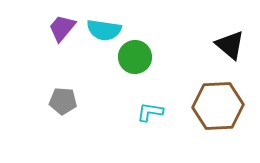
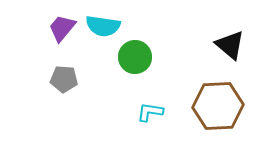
cyan semicircle: moved 1 px left, 4 px up
gray pentagon: moved 1 px right, 22 px up
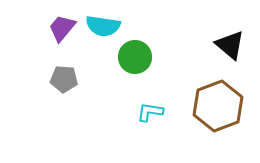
brown hexagon: rotated 18 degrees counterclockwise
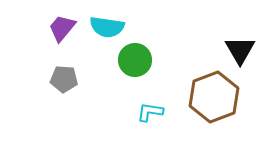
cyan semicircle: moved 4 px right, 1 px down
black triangle: moved 10 px right, 5 px down; rotated 20 degrees clockwise
green circle: moved 3 px down
brown hexagon: moved 4 px left, 9 px up
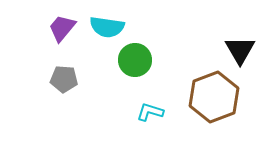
cyan L-shape: rotated 8 degrees clockwise
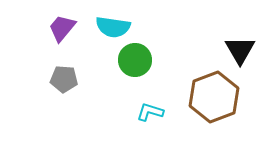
cyan semicircle: moved 6 px right
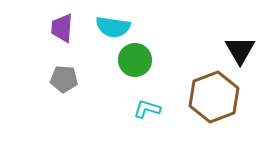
purple trapezoid: rotated 36 degrees counterclockwise
cyan L-shape: moved 3 px left, 3 px up
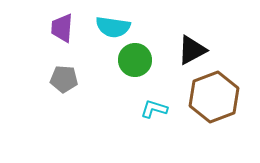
black triangle: moved 48 px left; rotated 32 degrees clockwise
cyan L-shape: moved 7 px right
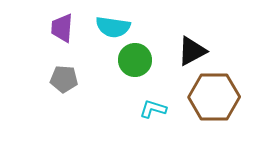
black triangle: moved 1 px down
brown hexagon: rotated 21 degrees clockwise
cyan L-shape: moved 1 px left
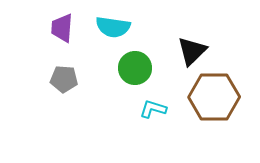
black triangle: rotated 16 degrees counterclockwise
green circle: moved 8 px down
